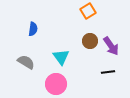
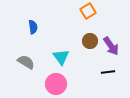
blue semicircle: moved 2 px up; rotated 16 degrees counterclockwise
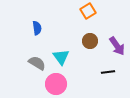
blue semicircle: moved 4 px right, 1 px down
purple arrow: moved 6 px right
gray semicircle: moved 11 px right, 1 px down
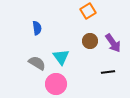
purple arrow: moved 4 px left, 3 px up
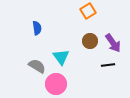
gray semicircle: moved 3 px down
black line: moved 7 px up
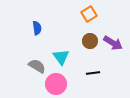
orange square: moved 1 px right, 3 px down
purple arrow: rotated 24 degrees counterclockwise
black line: moved 15 px left, 8 px down
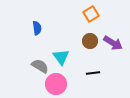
orange square: moved 2 px right
gray semicircle: moved 3 px right
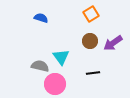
blue semicircle: moved 4 px right, 10 px up; rotated 64 degrees counterclockwise
purple arrow: rotated 114 degrees clockwise
gray semicircle: rotated 18 degrees counterclockwise
pink circle: moved 1 px left
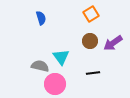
blue semicircle: rotated 56 degrees clockwise
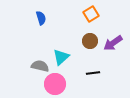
cyan triangle: rotated 24 degrees clockwise
